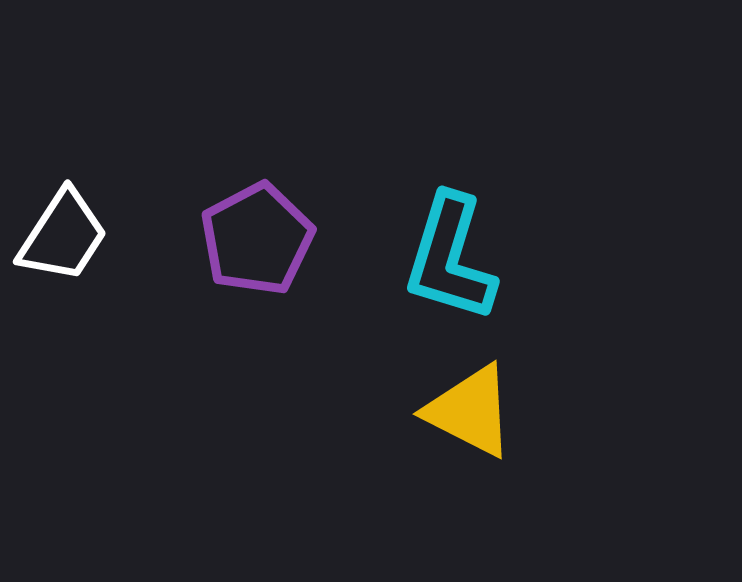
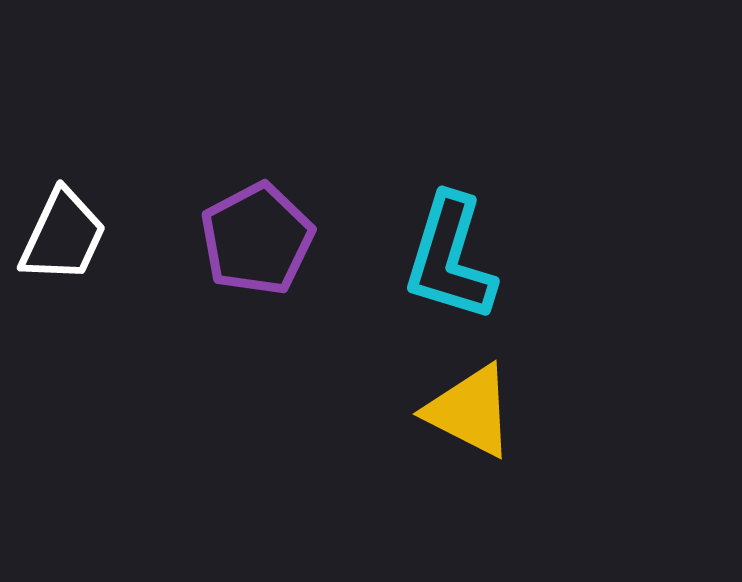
white trapezoid: rotated 8 degrees counterclockwise
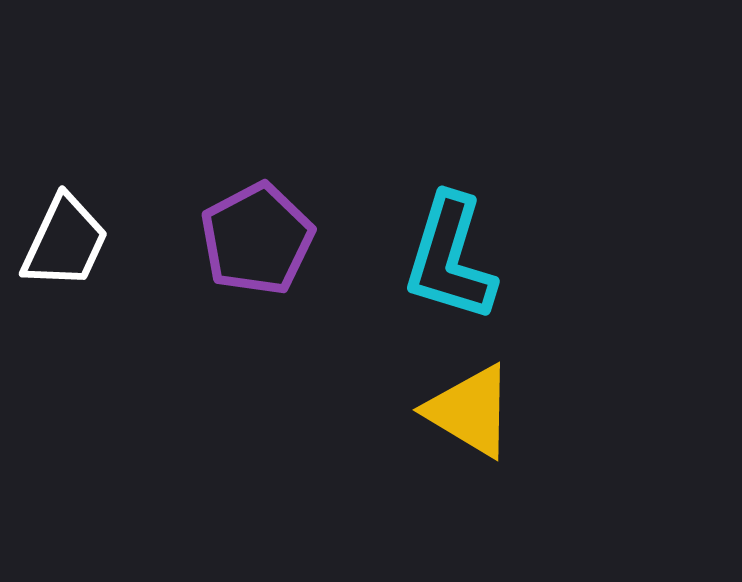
white trapezoid: moved 2 px right, 6 px down
yellow triangle: rotated 4 degrees clockwise
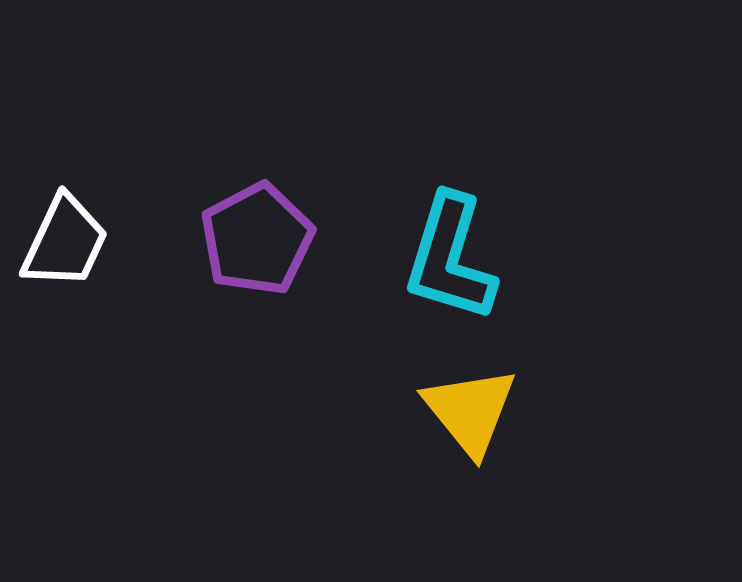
yellow triangle: rotated 20 degrees clockwise
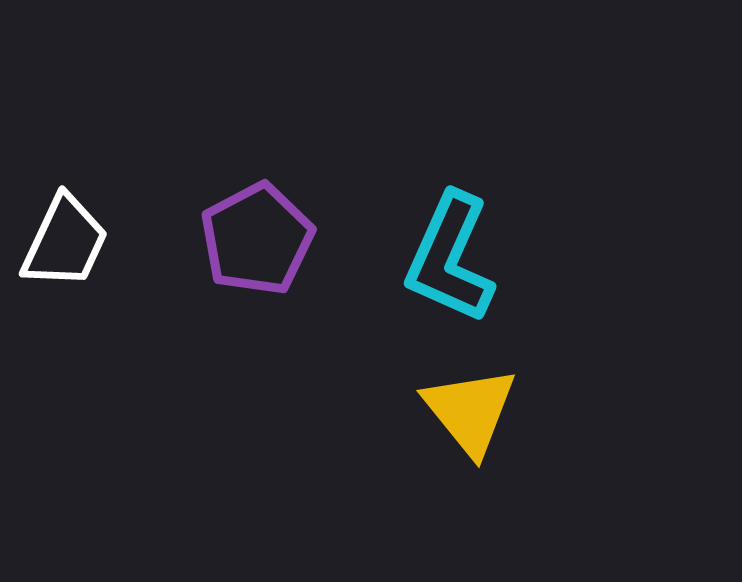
cyan L-shape: rotated 7 degrees clockwise
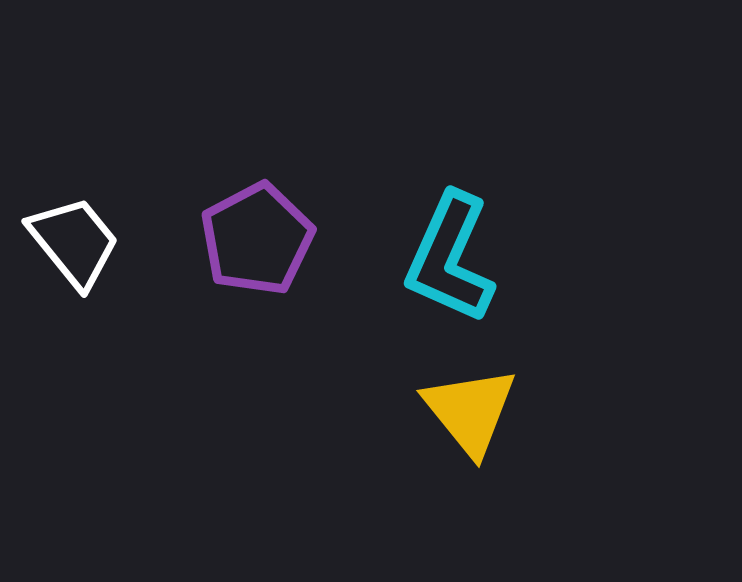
white trapezoid: moved 9 px right; rotated 64 degrees counterclockwise
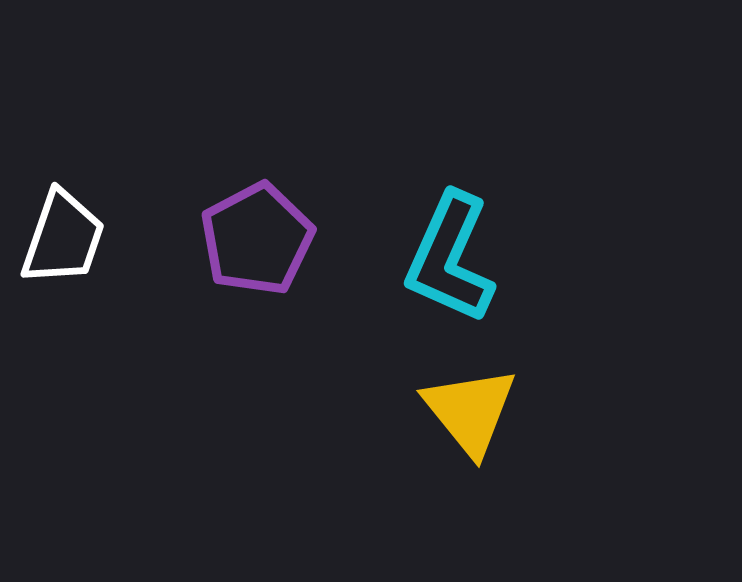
white trapezoid: moved 11 px left, 4 px up; rotated 58 degrees clockwise
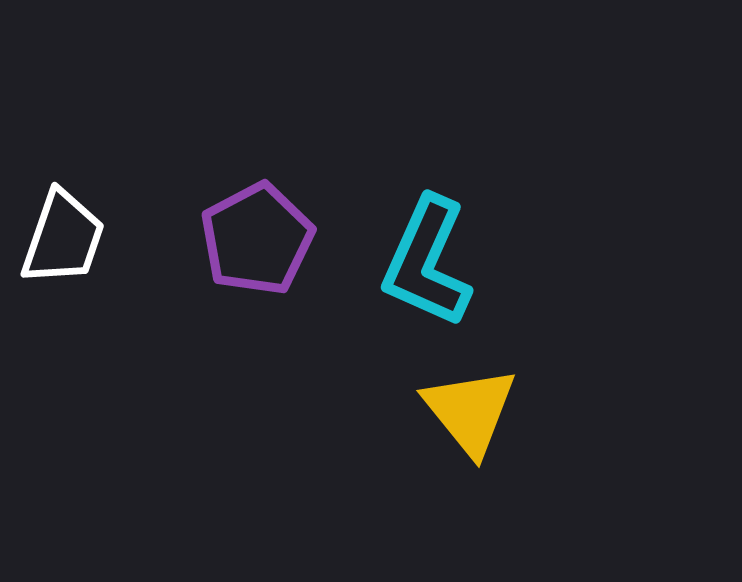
cyan L-shape: moved 23 px left, 4 px down
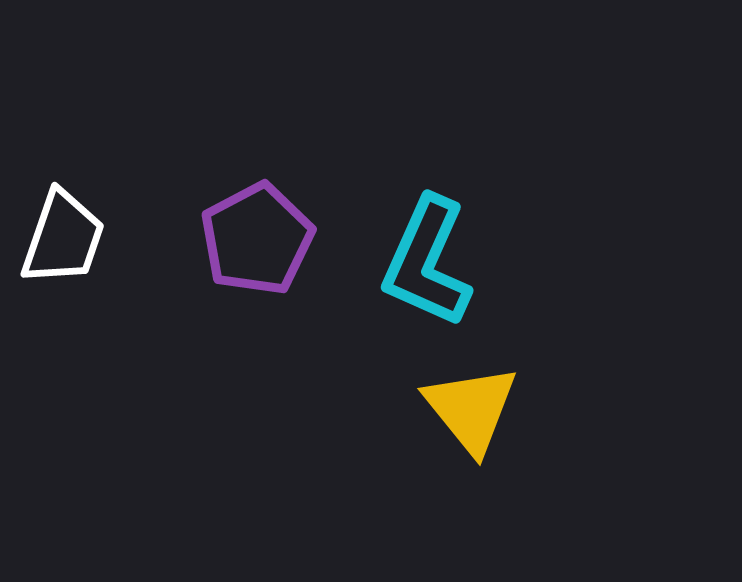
yellow triangle: moved 1 px right, 2 px up
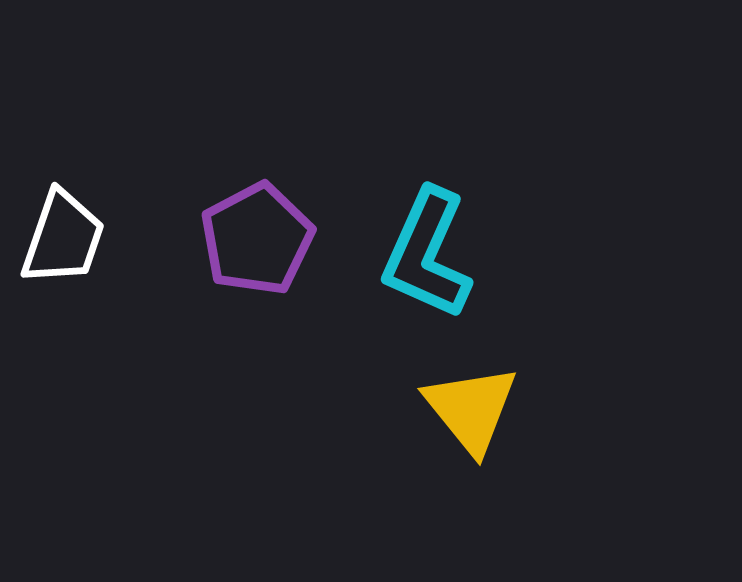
cyan L-shape: moved 8 px up
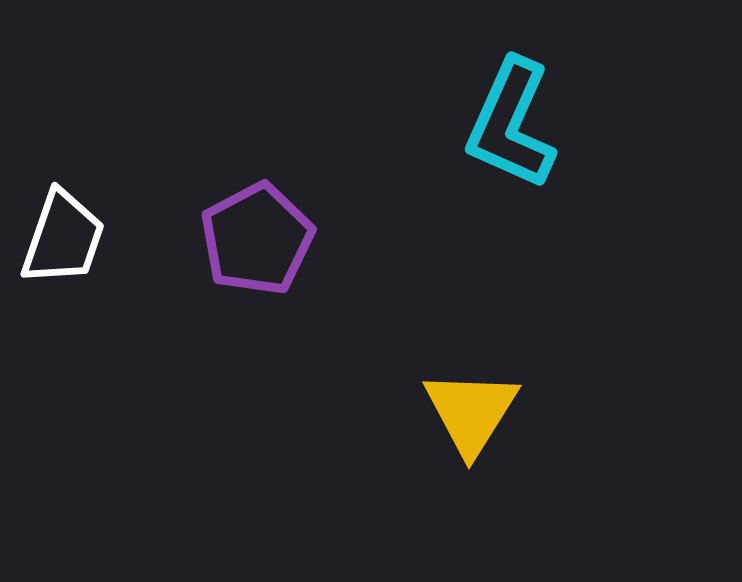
cyan L-shape: moved 84 px right, 130 px up
yellow triangle: moved 3 px down; rotated 11 degrees clockwise
